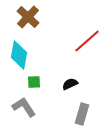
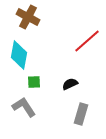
brown cross: rotated 15 degrees counterclockwise
gray rectangle: moved 1 px left
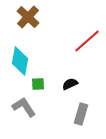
brown cross: rotated 15 degrees clockwise
cyan diamond: moved 1 px right, 6 px down
green square: moved 4 px right, 2 px down
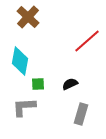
gray L-shape: rotated 60 degrees counterclockwise
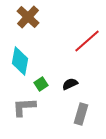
green square: moved 3 px right; rotated 32 degrees counterclockwise
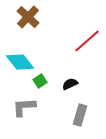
cyan diamond: moved 1 px down; rotated 48 degrees counterclockwise
green square: moved 1 px left, 3 px up
gray rectangle: moved 1 px left, 1 px down
